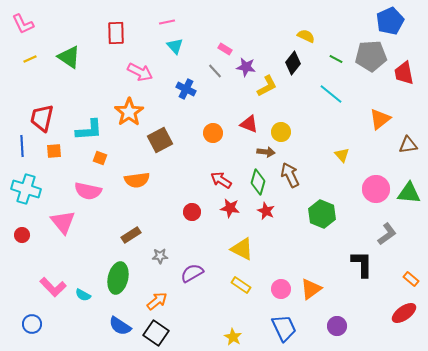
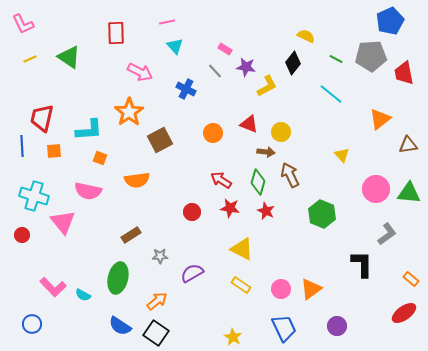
cyan cross at (26, 189): moved 8 px right, 7 px down
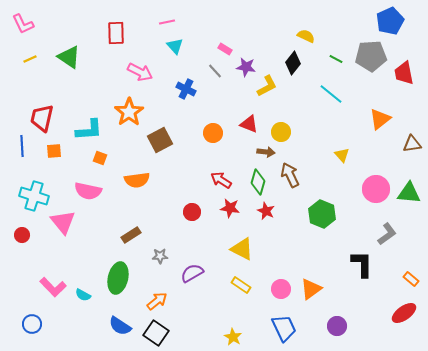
brown triangle at (408, 145): moved 4 px right, 1 px up
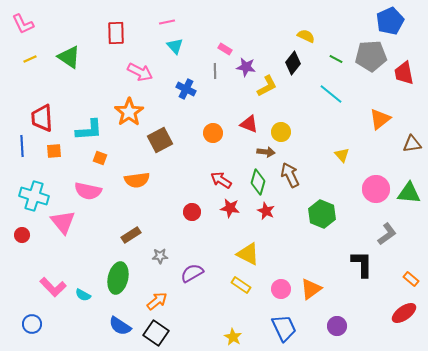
gray line at (215, 71): rotated 42 degrees clockwise
red trapezoid at (42, 118): rotated 16 degrees counterclockwise
yellow triangle at (242, 249): moved 6 px right, 5 px down
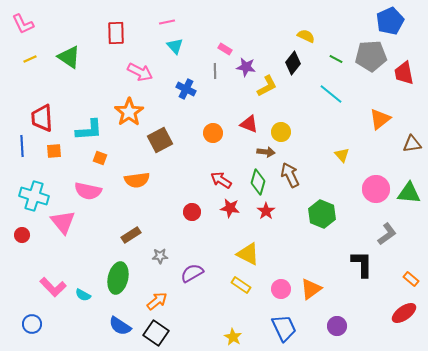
red star at (266, 211): rotated 12 degrees clockwise
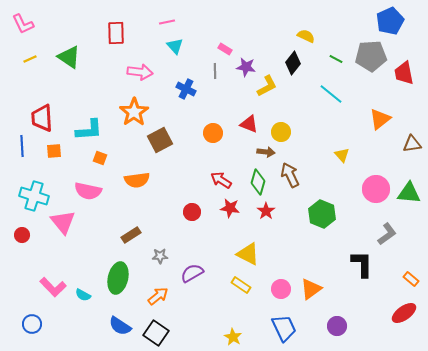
pink arrow at (140, 72): rotated 20 degrees counterclockwise
orange star at (129, 112): moved 5 px right
orange arrow at (157, 301): moved 1 px right, 5 px up
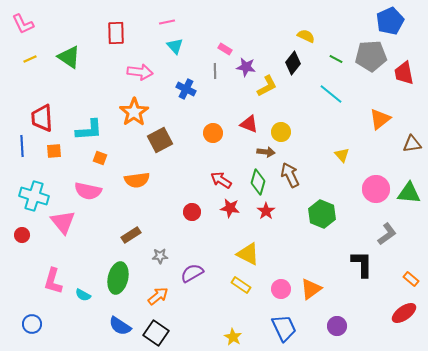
pink L-shape at (53, 287): moved 6 px up; rotated 60 degrees clockwise
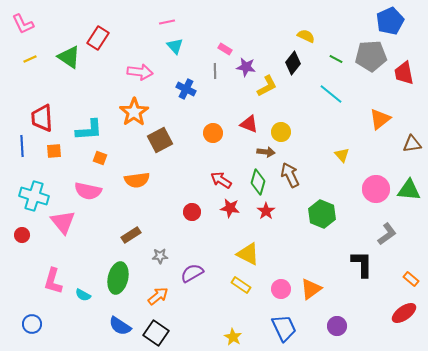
red rectangle at (116, 33): moved 18 px left, 5 px down; rotated 35 degrees clockwise
green triangle at (409, 193): moved 3 px up
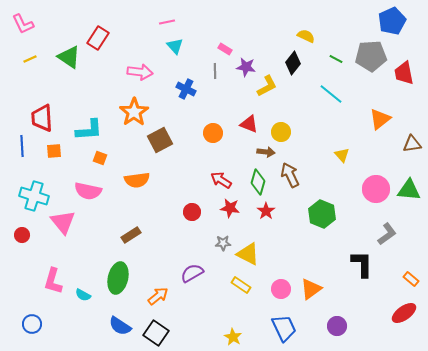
blue pentagon at (390, 21): moved 2 px right
gray star at (160, 256): moved 63 px right, 13 px up
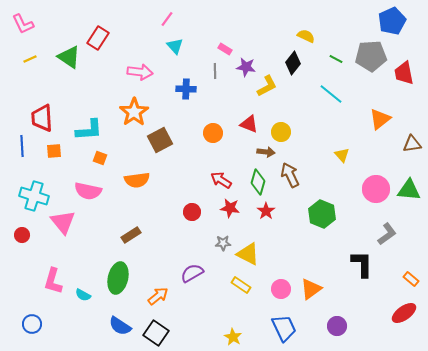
pink line at (167, 22): moved 3 px up; rotated 42 degrees counterclockwise
blue cross at (186, 89): rotated 24 degrees counterclockwise
